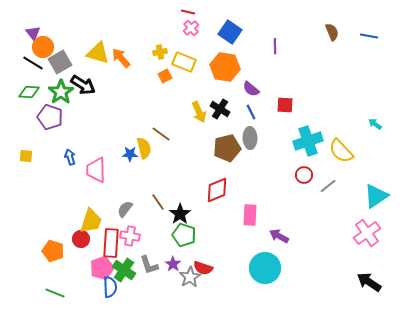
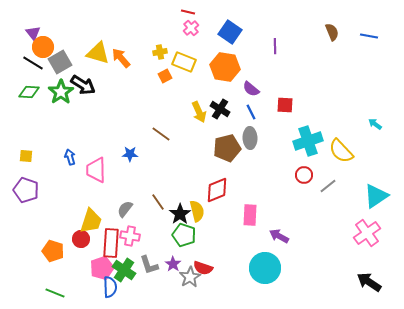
purple pentagon at (50, 117): moved 24 px left, 73 px down
yellow semicircle at (144, 148): moved 53 px right, 63 px down
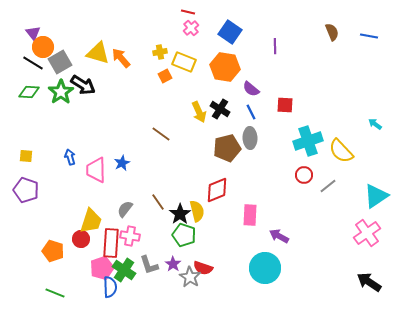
blue star at (130, 154): moved 8 px left, 9 px down; rotated 28 degrees counterclockwise
gray star at (190, 277): rotated 10 degrees counterclockwise
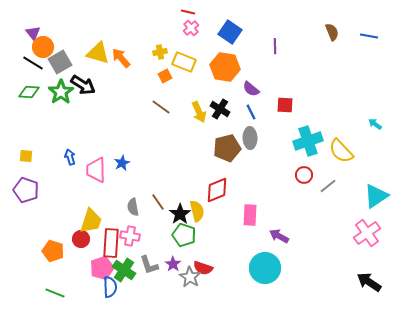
brown line at (161, 134): moved 27 px up
gray semicircle at (125, 209): moved 8 px right, 2 px up; rotated 48 degrees counterclockwise
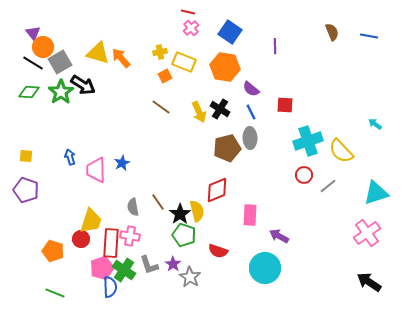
cyan triangle at (376, 196): moved 3 px up; rotated 16 degrees clockwise
red semicircle at (203, 268): moved 15 px right, 17 px up
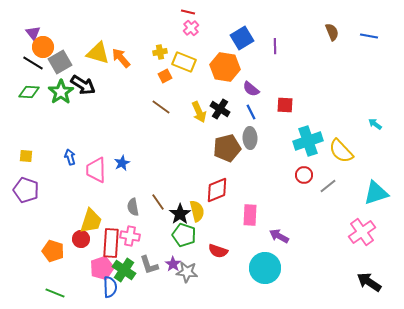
blue square at (230, 32): moved 12 px right, 6 px down; rotated 25 degrees clockwise
pink cross at (367, 233): moved 5 px left, 1 px up
gray star at (190, 277): moved 3 px left, 5 px up; rotated 25 degrees counterclockwise
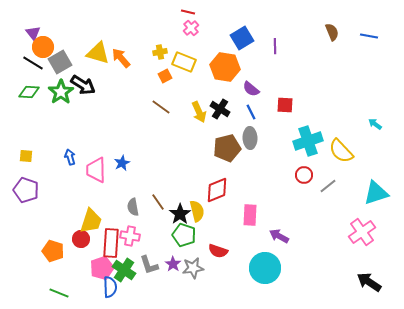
gray star at (187, 272): moved 6 px right, 4 px up; rotated 15 degrees counterclockwise
green line at (55, 293): moved 4 px right
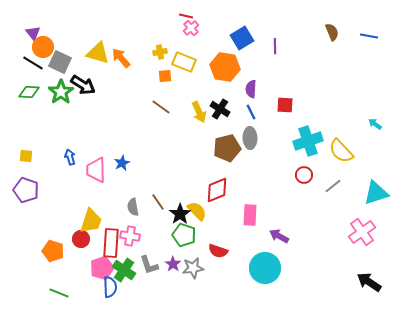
red line at (188, 12): moved 2 px left, 4 px down
gray square at (60, 62): rotated 35 degrees counterclockwise
orange square at (165, 76): rotated 24 degrees clockwise
purple semicircle at (251, 89): rotated 54 degrees clockwise
gray line at (328, 186): moved 5 px right
yellow semicircle at (197, 211): rotated 30 degrees counterclockwise
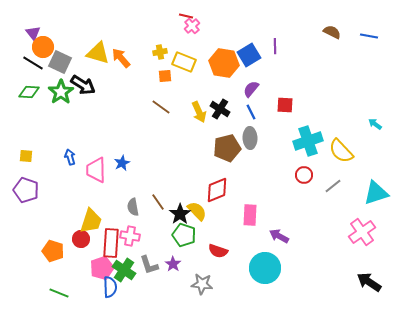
pink cross at (191, 28): moved 1 px right, 2 px up
brown semicircle at (332, 32): rotated 42 degrees counterclockwise
blue square at (242, 38): moved 7 px right, 17 px down
orange hexagon at (225, 67): moved 1 px left, 4 px up
purple semicircle at (251, 89): rotated 36 degrees clockwise
gray star at (193, 268): moved 9 px right, 16 px down; rotated 15 degrees clockwise
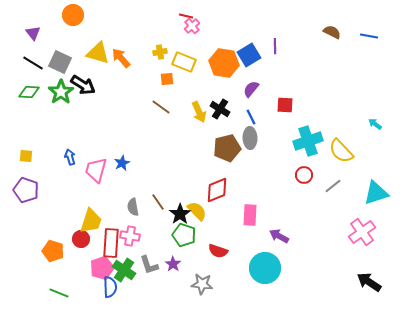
orange circle at (43, 47): moved 30 px right, 32 px up
orange square at (165, 76): moved 2 px right, 3 px down
blue line at (251, 112): moved 5 px down
pink trapezoid at (96, 170): rotated 16 degrees clockwise
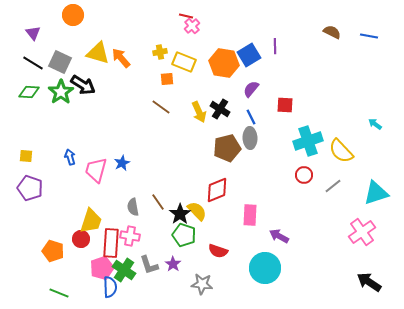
purple pentagon at (26, 190): moved 4 px right, 2 px up
